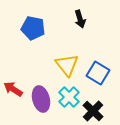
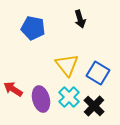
black cross: moved 1 px right, 5 px up
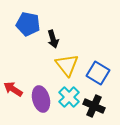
black arrow: moved 27 px left, 20 px down
blue pentagon: moved 5 px left, 4 px up
black cross: rotated 20 degrees counterclockwise
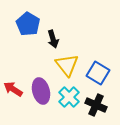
blue pentagon: rotated 20 degrees clockwise
purple ellipse: moved 8 px up
black cross: moved 2 px right, 1 px up
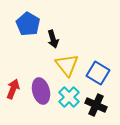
red arrow: rotated 78 degrees clockwise
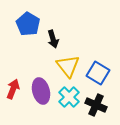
yellow triangle: moved 1 px right, 1 px down
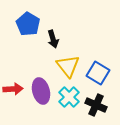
red arrow: rotated 66 degrees clockwise
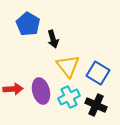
cyan cross: rotated 20 degrees clockwise
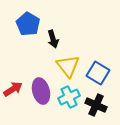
red arrow: rotated 30 degrees counterclockwise
